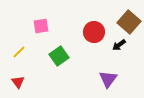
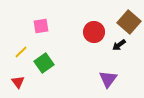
yellow line: moved 2 px right
green square: moved 15 px left, 7 px down
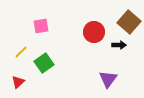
black arrow: rotated 144 degrees counterclockwise
red triangle: rotated 24 degrees clockwise
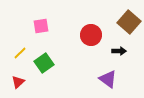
red circle: moved 3 px left, 3 px down
black arrow: moved 6 px down
yellow line: moved 1 px left, 1 px down
purple triangle: rotated 30 degrees counterclockwise
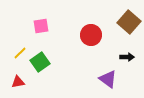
black arrow: moved 8 px right, 6 px down
green square: moved 4 px left, 1 px up
red triangle: rotated 32 degrees clockwise
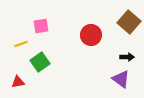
yellow line: moved 1 px right, 9 px up; rotated 24 degrees clockwise
purple triangle: moved 13 px right
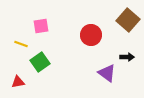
brown square: moved 1 px left, 2 px up
yellow line: rotated 40 degrees clockwise
purple triangle: moved 14 px left, 6 px up
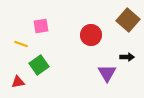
green square: moved 1 px left, 3 px down
purple triangle: rotated 24 degrees clockwise
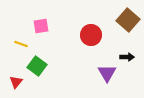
green square: moved 2 px left, 1 px down; rotated 18 degrees counterclockwise
red triangle: moved 2 px left; rotated 40 degrees counterclockwise
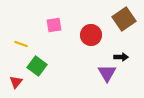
brown square: moved 4 px left, 1 px up; rotated 15 degrees clockwise
pink square: moved 13 px right, 1 px up
black arrow: moved 6 px left
